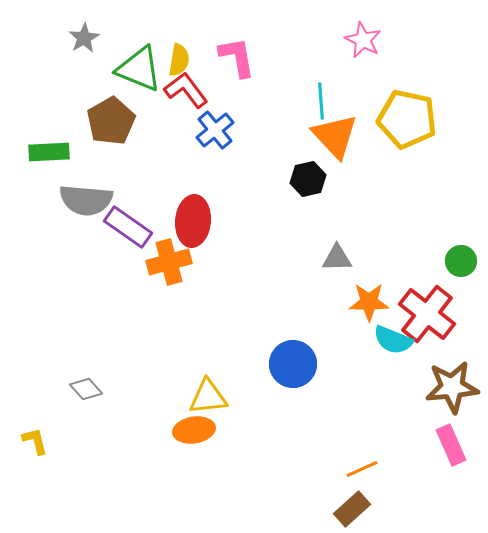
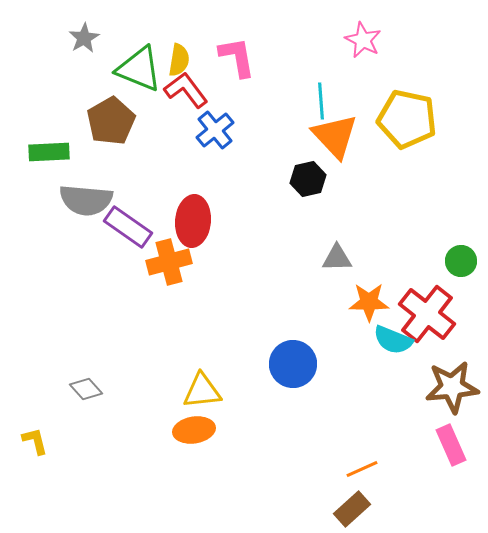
yellow triangle: moved 6 px left, 6 px up
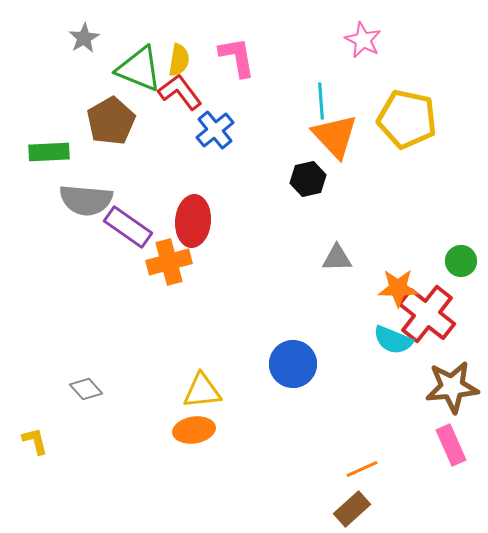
red L-shape: moved 6 px left, 2 px down
orange star: moved 29 px right, 14 px up
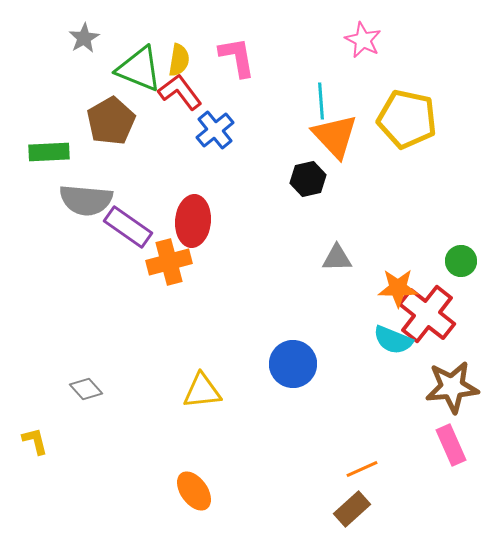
orange ellipse: moved 61 px down; rotated 63 degrees clockwise
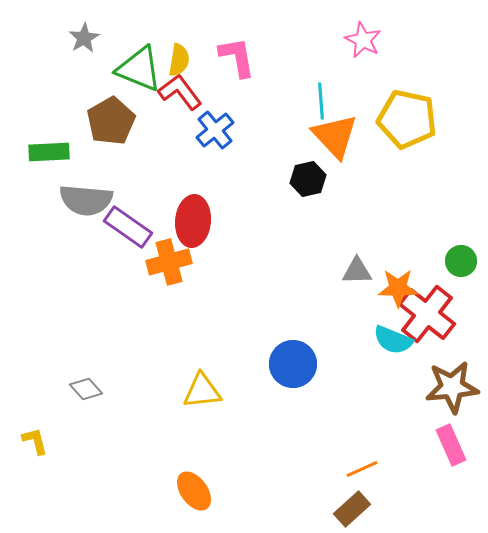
gray triangle: moved 20 px right, 13 px down
